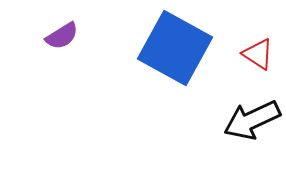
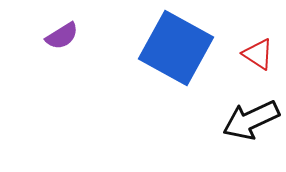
blue square: moved 1 px right
black arrow: moved 1 px left
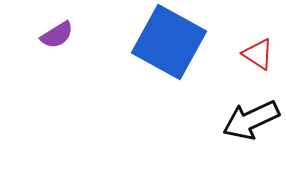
purple semicircle: moved 5 px left, 1 px up
blue square: moved 7 px left, 6 px up
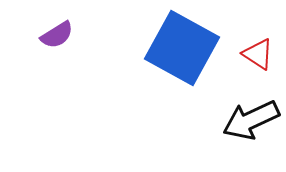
blue square: moved 13 px right, 6 px down
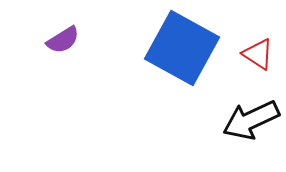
purple semicircle: moved 6 px right, 5 px down
